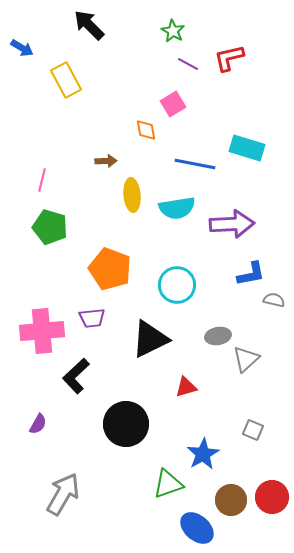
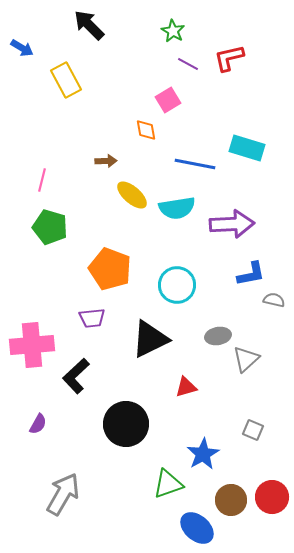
pink square: moved 5 px left, 4 px up
yellow ellipse: rotated 44 degrees counterclockwise
pink cross: moved 10 px left, 14 px down
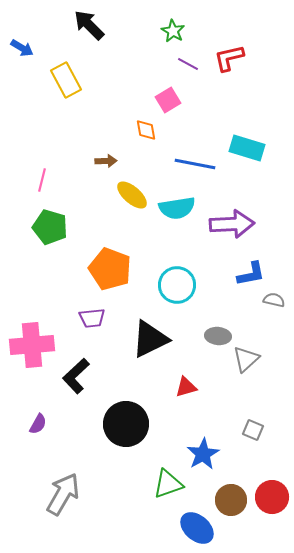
gray ellipse: rotated 15 degrees clockwise
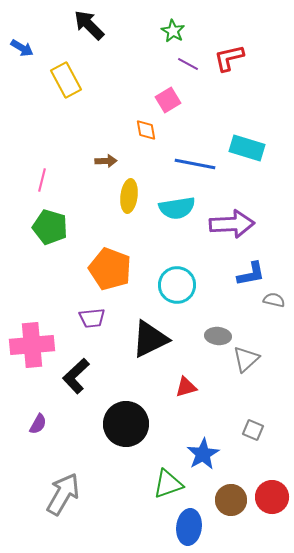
yellow ellipse: moved 3 px left, 1 px down; rotated 56 degrees clockwise
blue ellipse: moved 8 px left, 1 px up; rotated 56 degrees clockwise
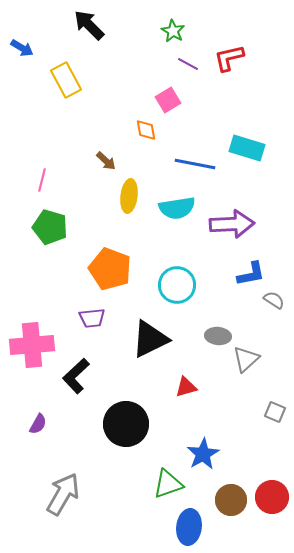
brown arrow: rotated 45 degrees clockwise
gray semicircle: rotated 20 degrees clockwise
gray square: moved 22 px right, 18 px up
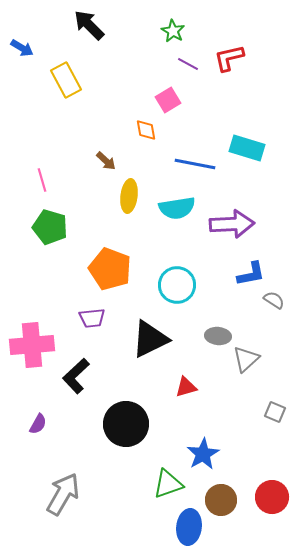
pink line: rotated 30 degrees counterclockwise
brown circle: moved 10 px left
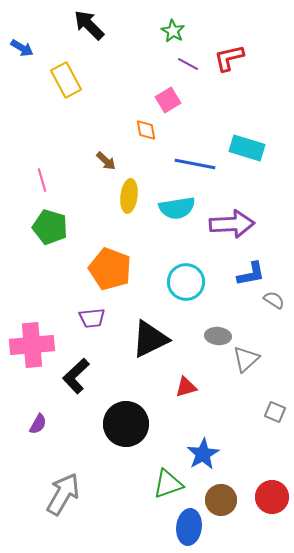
cyan circle: moved 9 px right, 3 px up
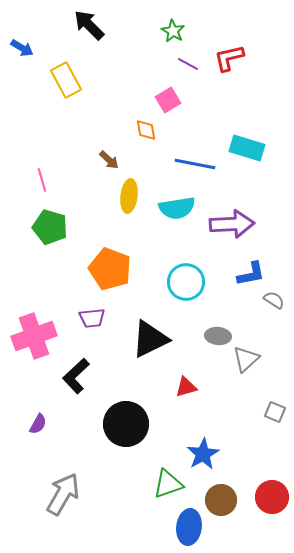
brown arrow: moved 3 px right, 1 px up
pink cross: moved 2 px right, 9 px up; rotated 15 degrees counterclockwise
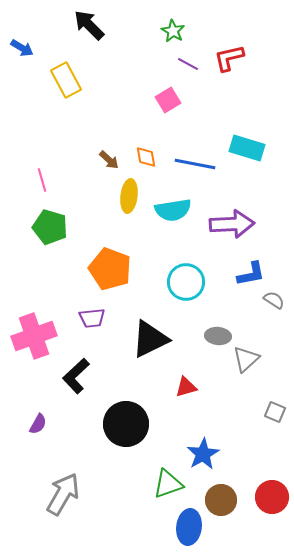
orange diamond: moved 27 px down
cyan semicircle: moved 4 px left, 2 px down
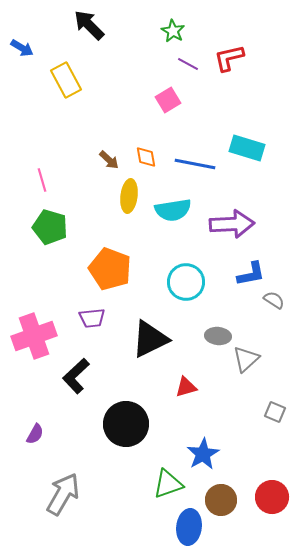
purple semicircle: moved 3 px left, 10 px down
